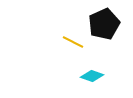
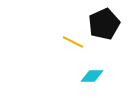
cyan diamond: rotated 20 degrees counterclockwise
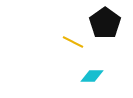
black pentagon: moved 1 px right, 1 px up; rotated 12 degrees counterclockwise
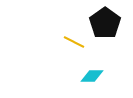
yellow line: moved 1 px right
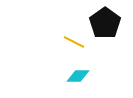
cyan diamond: moved 14 px left
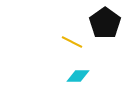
yellow line: moved 2 px left
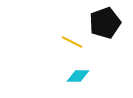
black pentagon: rotated 16 degrees clockwise
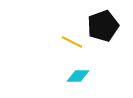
black pentagon: moved 2 px left, 3 px down
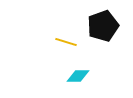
yellow line: moved 6 px left; rotated 10 degrees counterclockwise
